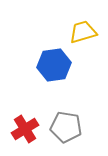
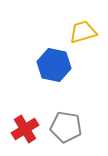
blue hexagon: rotated 20 degrees clockwise
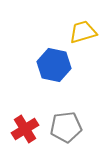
gray pentagon: rotated 16 degrees counterclockwise
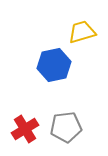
yellow trapezoid: moved 1 px left
blue hexagon: rotated 24 degrees counterclockwise
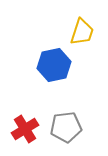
yellow trapezoid: rotated 124 degrees clockwise
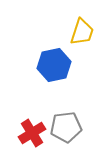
red cross: moved 7 px right, 4 px down
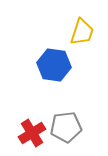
blue hexagon: rotated 20 degrees clockwise
